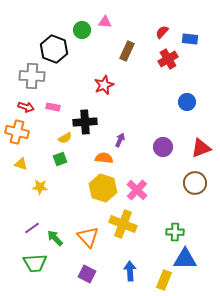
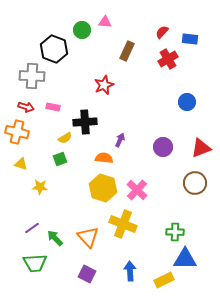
yellow rectangle: rotated 42 degrees clockwise
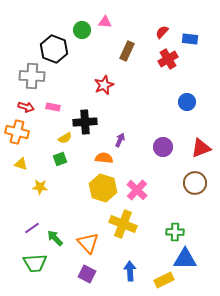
orange triangle: moved 6 px down
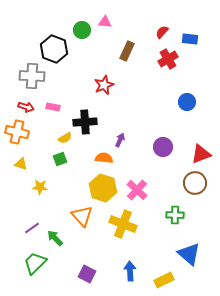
red triangle: moved 6 px down
green cross: moved 17 px up
orange triangle: moved 6 px left, 27 px up
blue triangle: moved 4 px right, 5 px up; rotated 40 degrees clockwise
green trapezoid: rotated 140 degrees clockwise
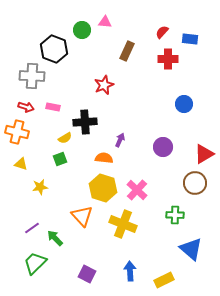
red cross: rotated 30 degrees clockwise
blue circle: moved 3 px left, 2 px down
red triangle: moved 3 px right; rotated 10 degrees counterclockwise
yellow star: rotated 14 degrees counterclockwise
blue triangle: moved 2 px right, 5 px up
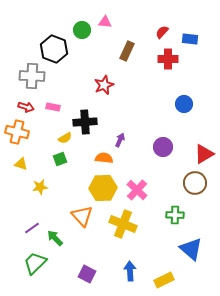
yellow hexagon: rotated 20 degrees counterclockwise
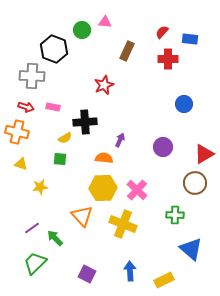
green square: rotated 24 degrees clockwise
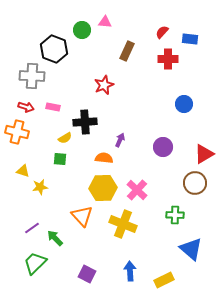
yellow triangle: moved 2 px right, 7 px down
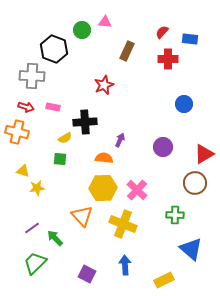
yellow star: moved 3 px left, 1 px down
blue arrow: moved 5 px left, 6 px up
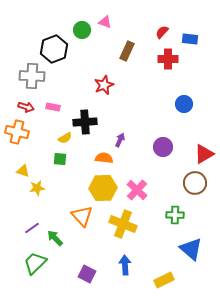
pink triangle: rotated 16 degrees clockwise
black hexagon: rotated 20 degrees clockwise
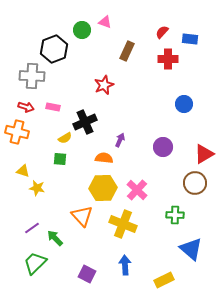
black cross: rotated 20 degrees counterclockwise
yellow star: rotated 21 degrees clockwise
